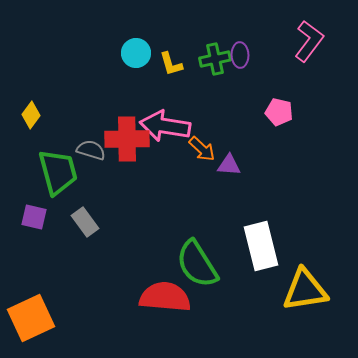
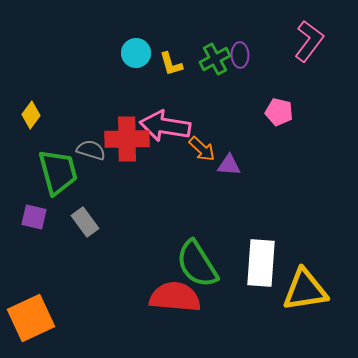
green cross: rotated 16 degrees counterclockwise
white rectangle: moved 17 px down; rotated 18 degrees clockwise
red semicircle: moved 10 px right
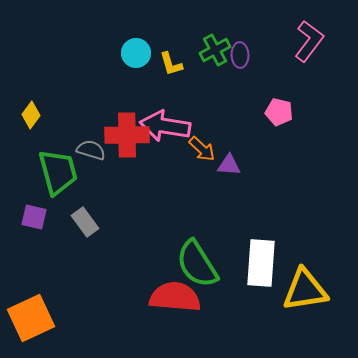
green cross: moved 9 px up
red cross: moved 4 px up
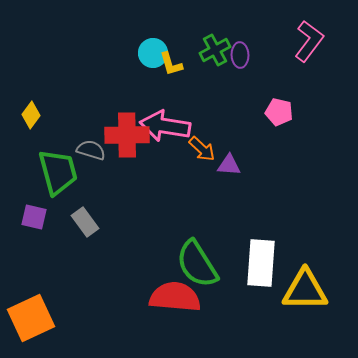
cyan circle: moved 17 px right
yellow triangle: rotated 9 degrees clockwise
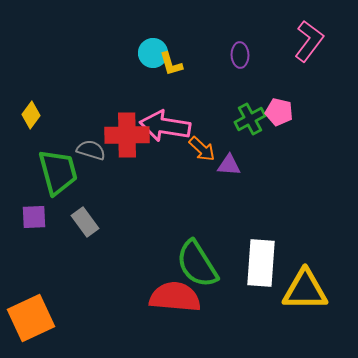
green cross: moved 35 px right, 69 px down
purple square: rotated 16 degrees counterclockwise
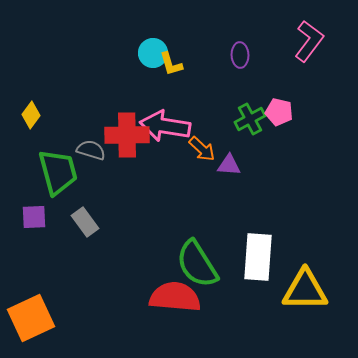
white rectangle: moved 3 px left, 6 px up
